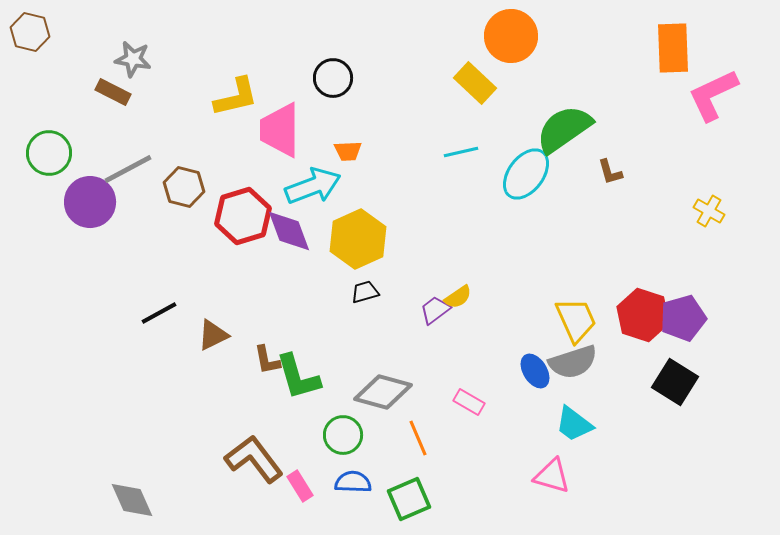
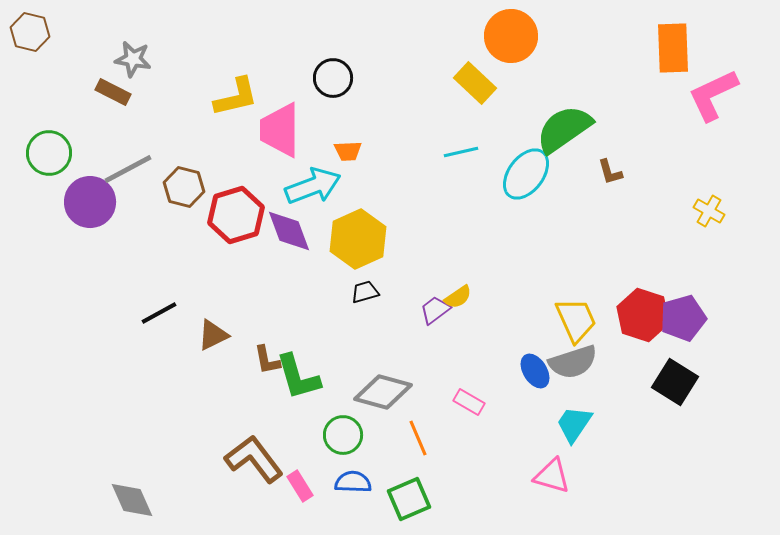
red hexagon at (243, 216): moved 7 px left, 1 px up
cyan trapezoid at (574, 424): rotated 87 degrees clockwise
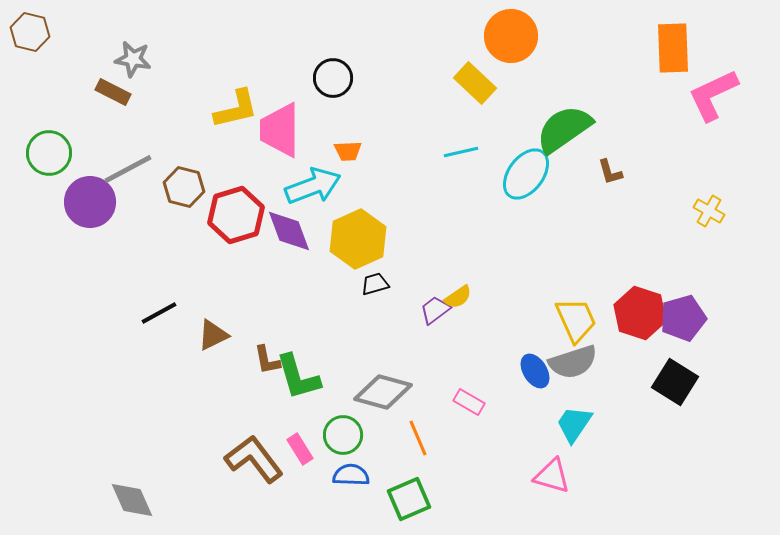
yellow L-shape at (236, 97): moved 12 px down
black trapezoid at (365, 292): moved 10 px right, 8 px up
red hexagon at (643, 315): moved 3 px left, 2 px up
blue semicircle at (353, 482): moved 2 px left, 7 px up
pink rectangle at (300, 486): moved 37 px up
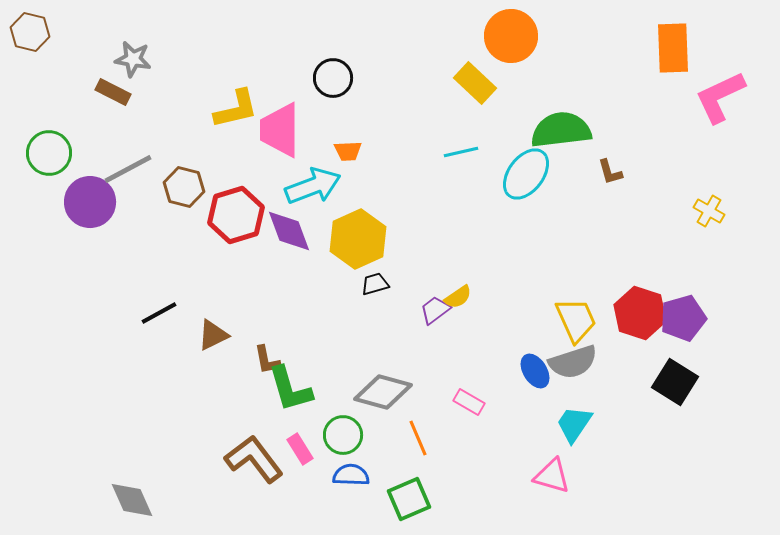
pink L-shape at (713, 95): moved 7 px right, 2 px down
green semicircle at (564, 129): moved 3 px left, 1 px down; rotated 28 degrees clockwise
green L-shape at (298, 377): moved 8 px left, 12 px down
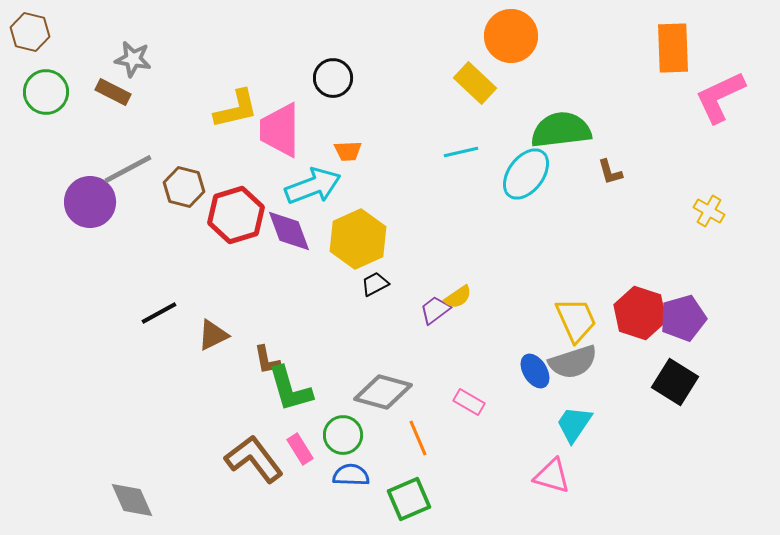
green circle at (49, 153): moved 3 px left, 61 px up
black trapezoid at (375, 284): rotated 12 degrees counterclockwise
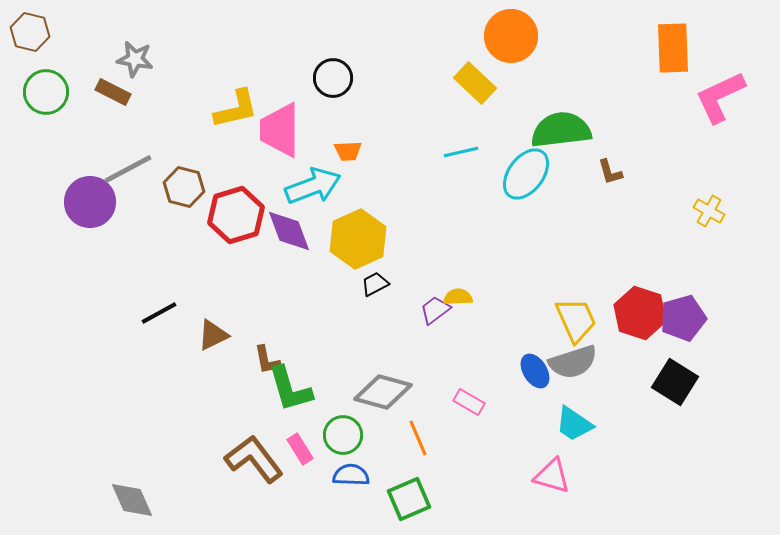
gray star at (133, 59): moved 2 px right
yellow semicircle at (458, 297): rotated 148 degrees counterclockwise
cyan trapezoid at (574, 424): rotated 90 degrees counterclockwise
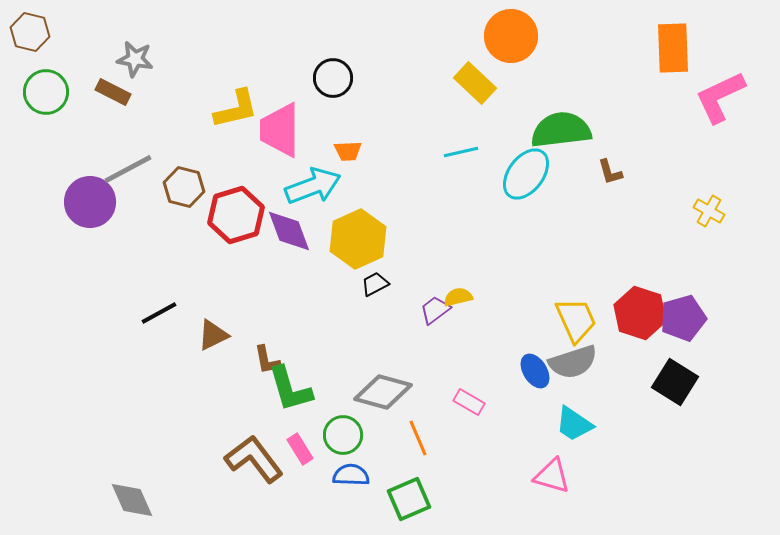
yellow semicircle at (458, 297): rotated 12 degrees counterclockwise
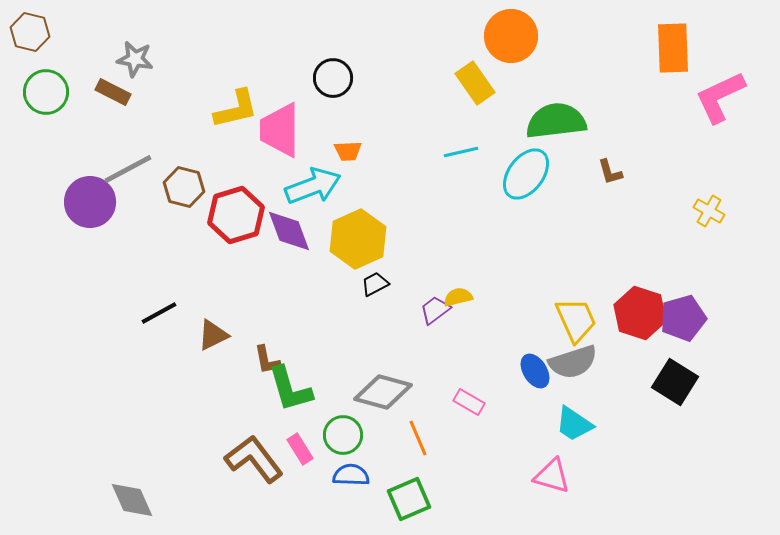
yellow rectangle at (475, 83): rotated 12 degrees clockwise
green semicircle at (561, 130): moved 5 px left, 9 px up
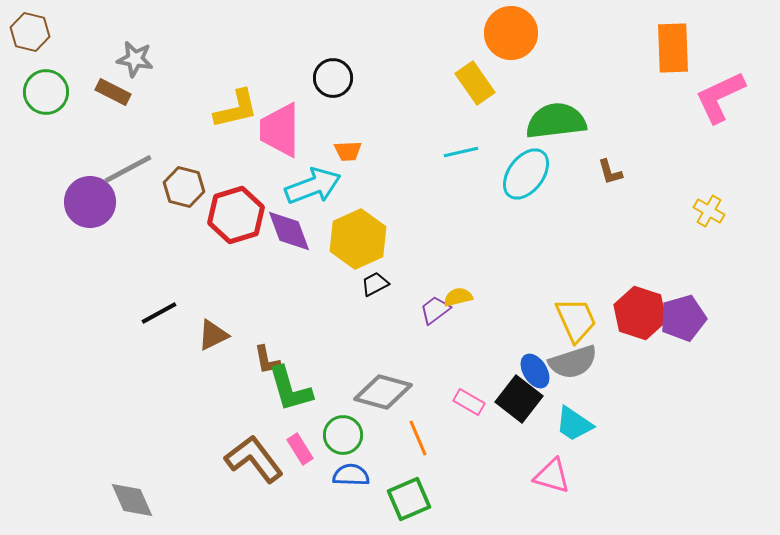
orange circle at (511, 36): moved 3 px up
black square at (675, 382): moved 156 px left, 17 px down; rotated 6 degrees clockwise
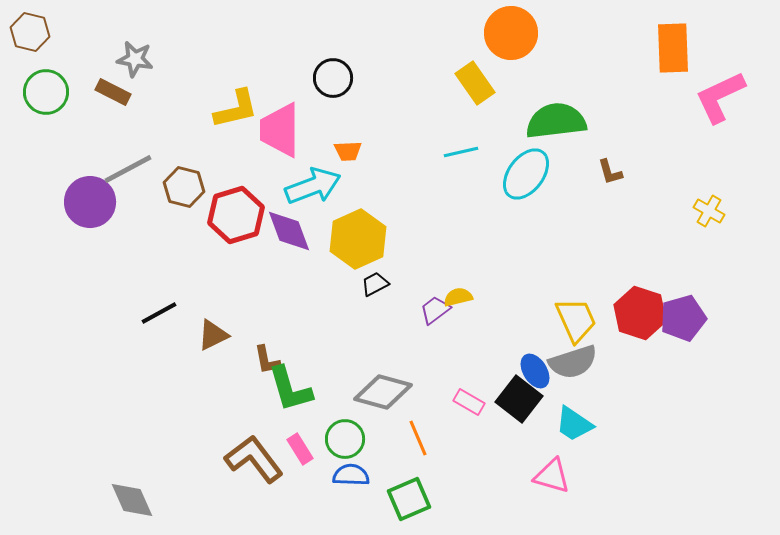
green circle at (343, 435): moved 2 px right, 4 px down
